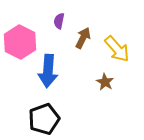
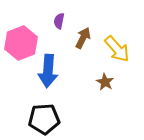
pink hexagon: moved 1 px right, 1 px down; rotated 12 degrees clockwise
black pentagon: rotated 16 degrees clockwise
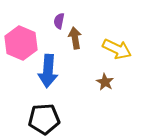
brown arrow: moved 8 px left; rotated 35 degrees counterclockwise
pink hexagon: rotated 16 degrees counterclockwise
yellow arrow: rotated 24 degrees counterclockwise
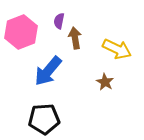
pink hexagon: moved 11 px up; rotated 16 degrees clockwise
blue arrow: rotated 36 degrees clockwise
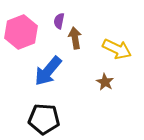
black pentagon: rotated 8 degrees clockwise
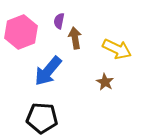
black pentagon: moved 2 px left, 1 px up
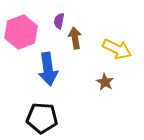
blue arrow: moved 2 px up; rotated 48 degrees counterclockwise
